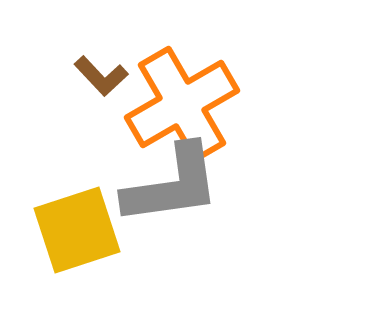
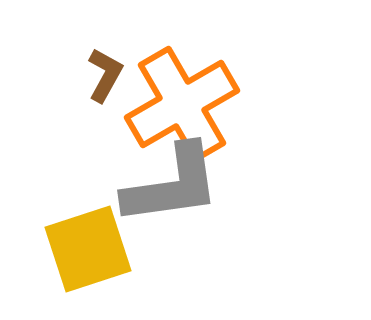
brown L-shape: moved 4 px right, 1 px up; rotated 108 degrees counterclockwise
yellow square: moved 11 px right, 19 px down
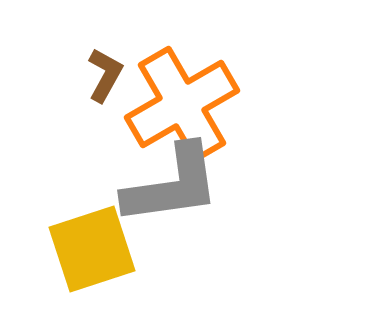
yellow square: moved 4 px right
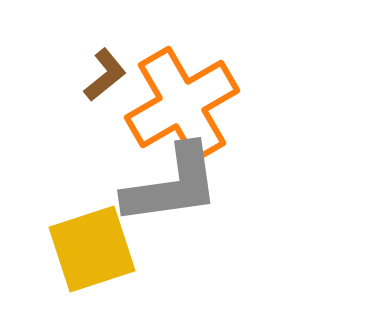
brown L-shape: rotated 22 degrees clockwise
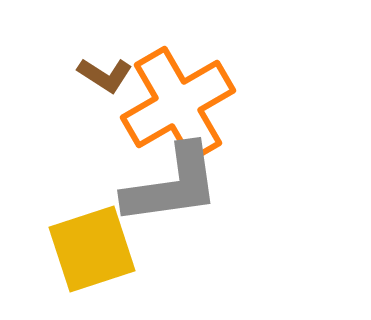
brown L-shape: rotated 72 degrees clockwise
orange cross: moved 4 px left
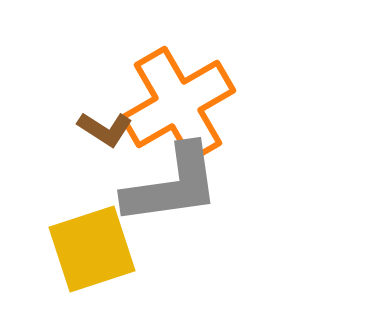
brown L-shape: moved 54 px down
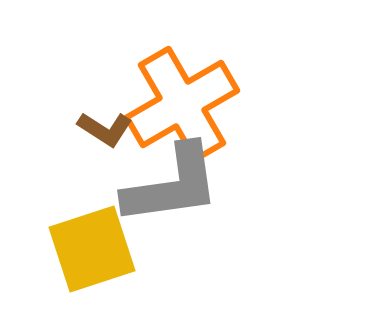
orange cross: moved 4 px right
